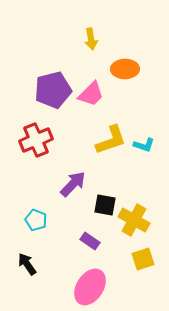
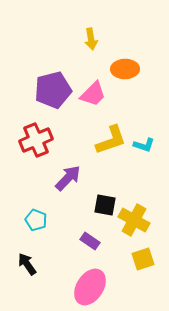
pink trapezoid: moved 2 px right
purple arrow: moved 5 px left, 6 px up
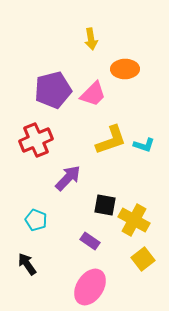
yellow square: rotated 20 degrees counterclockwise
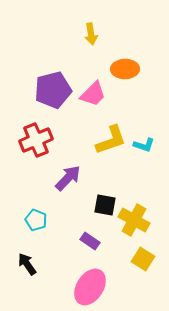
yellow arrow: moved 5 px up
yellow square: rotated 20 degrees counterclockwise
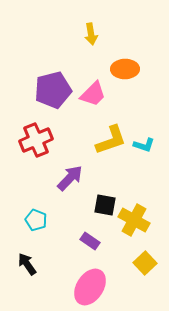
purple arrow: moved 2 px right
yellow square: moved 2 px right, 4 px down; rotated 15 degrees clockwise
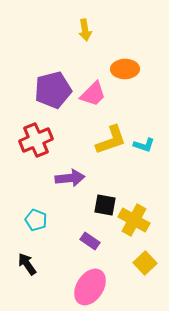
yellow arrow: moved 6 px left, 4 px up
purple arrow: rotated 40 degrees clockwise
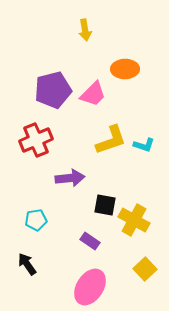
cyan pentagon: rotated 30 degrees counterclockwise
yellow square: moved 6 px down
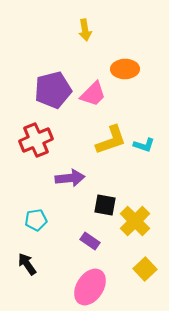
yellow cross: moved 1 px right, 1 px down; rotated 16 degrees clockwise
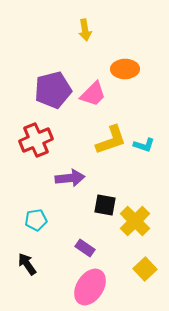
purple rectangle: moved 5 px left, 7 px down
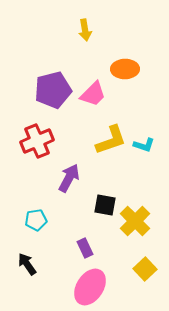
red cross: moved 1 px right, 1 px down
purple arrow: moved 1 px left; rotated 56 degrees counterclockwise
purple rectangle: rotated 30 degrees clockwise
